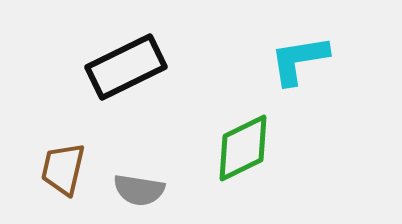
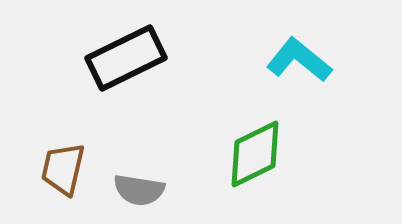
cyan L-shape: rotated 48 degrees clockwise
black rectangle: moved 9 px up
green diamond: moved 12 px right, 6 px down
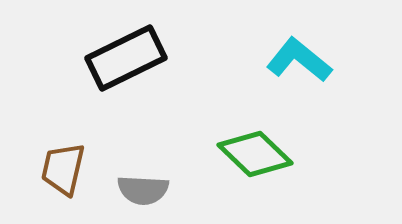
green diamond: rotated 70 degrees clockwise
gray semicircle: moved 4 px right; rotated 6 degrees counterclockwise
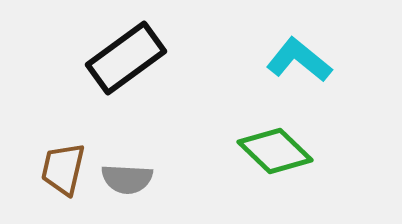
black rectangle: rotated 10 degrees counterclockwise
green diamond: moved 20 px right, 3 px up
gray semicircle: moved 16 px left, 11 px up
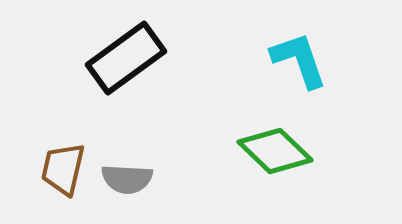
cyan L-shape: rotated 32 degrees clockwise
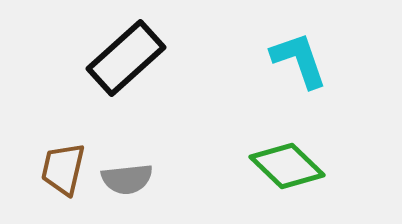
black rectangle: rotated 6 degrees counterclockwise
green diamond: moved 12 px right, 15 px down
gray semicircle: rotated 9 degrees counterclockwise
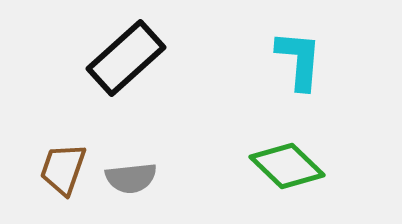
cyan L-shape: rotated 24 degrees clockwise
brown trapezoid: rotated 6 degrees clockwise
gray semicircle: moved 4 px right, 1 px up
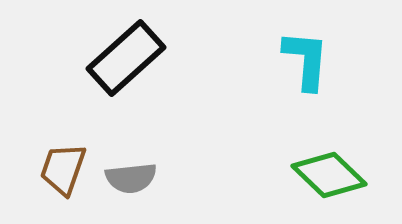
cyan L-shape: moved 7 px right
green diamond: moved 42 px right, 9 px down
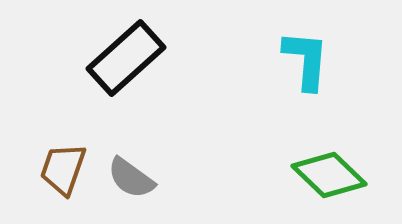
gray semicircle: rotated 42 degrees clockwise
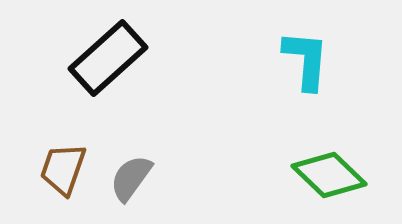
black rectangle: moved 18 px left
gray semicircle: rotated 90 degrees clockwise
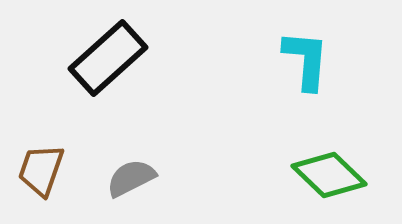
brown trapezoid: moved 22 px left, 1 px down
gray semicircle: rotated 27 degrees clockwise
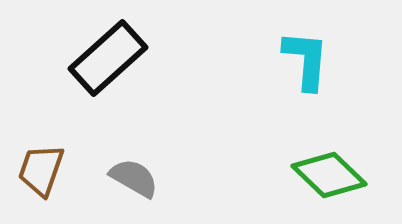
gray semicircle: moved 3 px right; rotated 57 degrees clockwise
